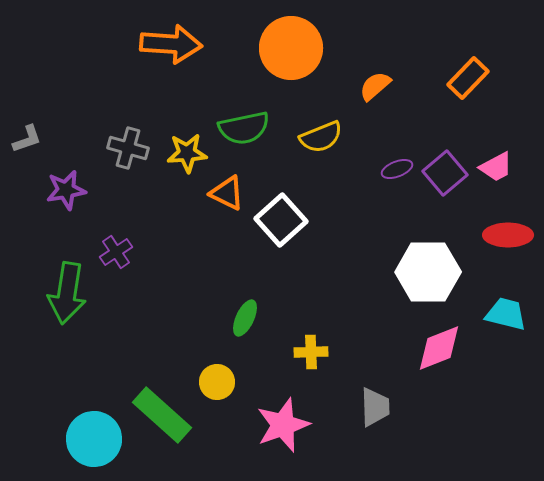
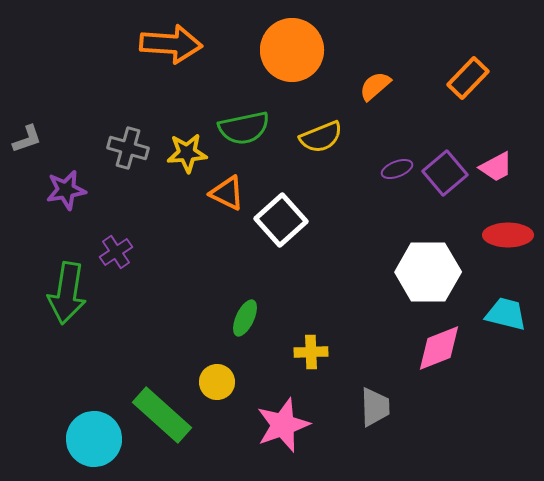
orange circle: moved 1 px right, 2 px down
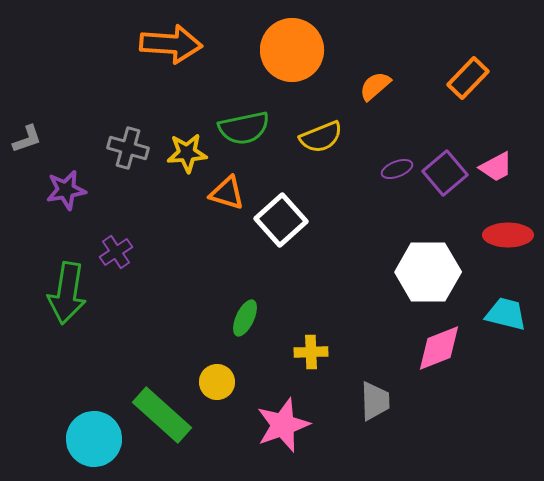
orange triangle: rotated 9 degrees counterclockwise
gray trapezoid: moved 6 px up
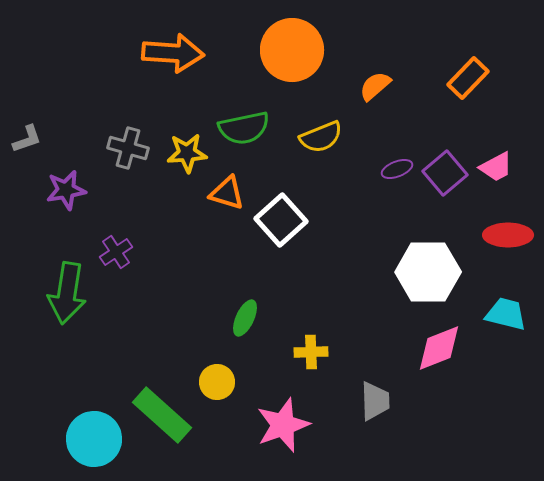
orange arrow: moved 2 px right, 9 px down
